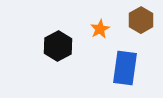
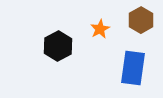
blue rectangle: moved 8 px right
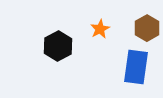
brown hexagon: moved 6 px right, 8 px down
blue rectangle: moved 3 px right, 1 px up
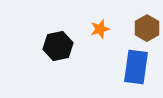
orange star: rotated 12 degrees clockwise
black hexagon: rotated 16 degrees clockwise
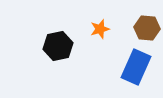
brown hexagon: rotated 25 degrees counterclockwise
blue rectangle: rotated 16 degrees clockwise
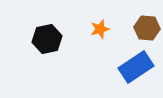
black hexagon: moved 11 px left, 7 px up
blue rectangle: rotated 32 degrees clockwise
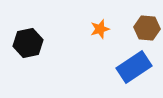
black hexagon: moved 19 px left, 4 px down
blue rectangle: moved 2 px left
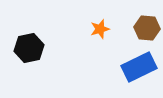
black hexagon: moved 1 px right, 5 px down
blue rectangle: moved 5 px right; rotated 8 degrees clockwise
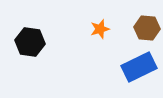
black hexagon: moved 1 px right, 6 px up; rotated 20 degrees clockwise
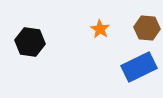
orange star: rotated 24 degrees counterclockwise
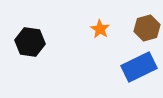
brown hexagon: rotated 20 degrees counterclockwise
